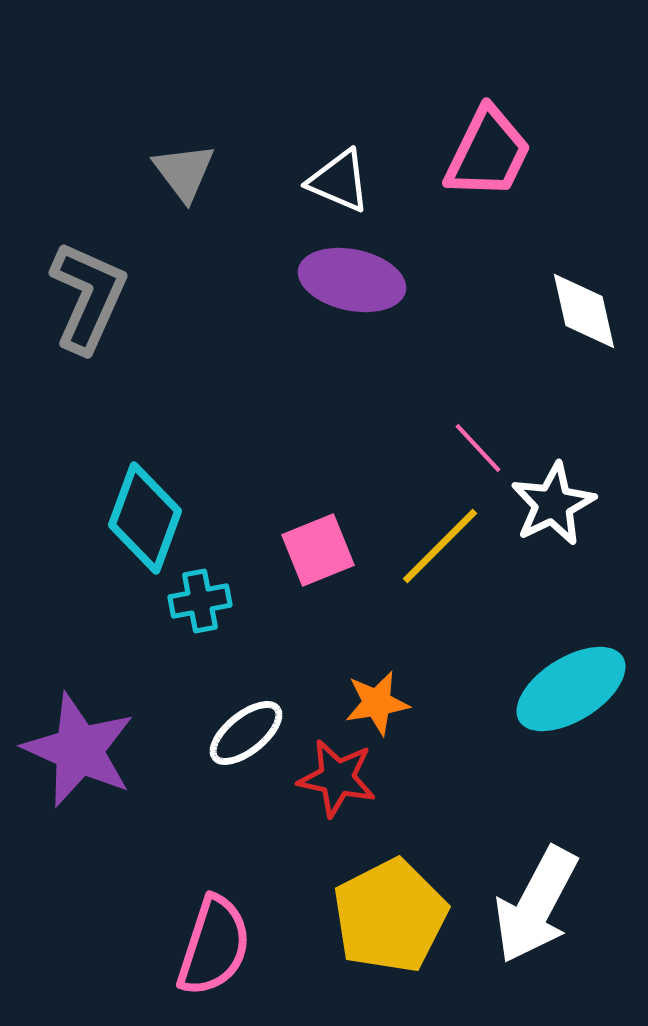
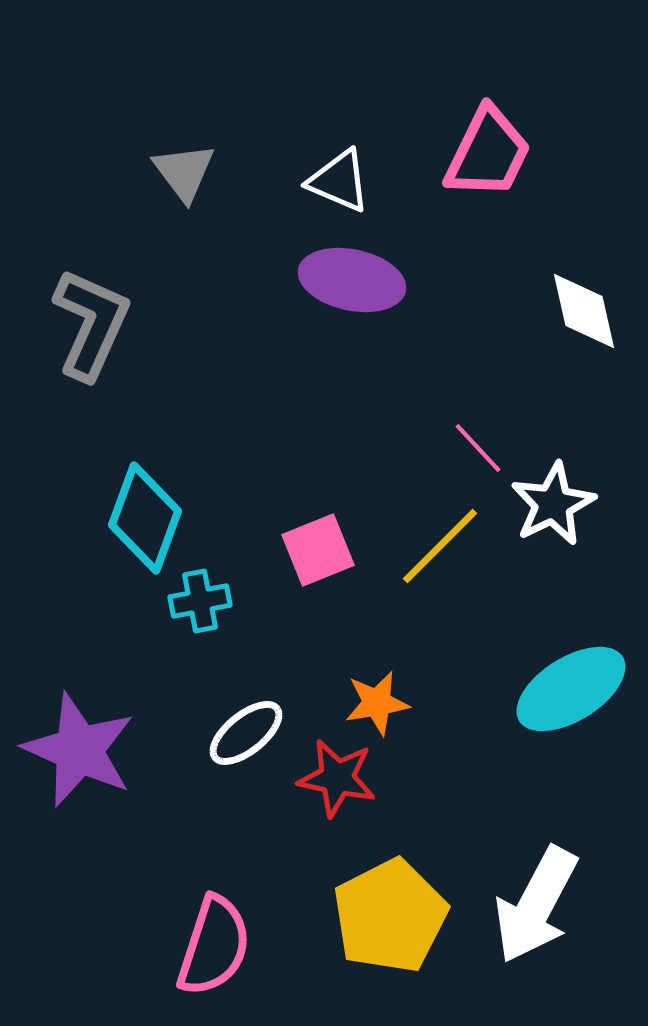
gray L-shape: moved 3 px right, 27 px down
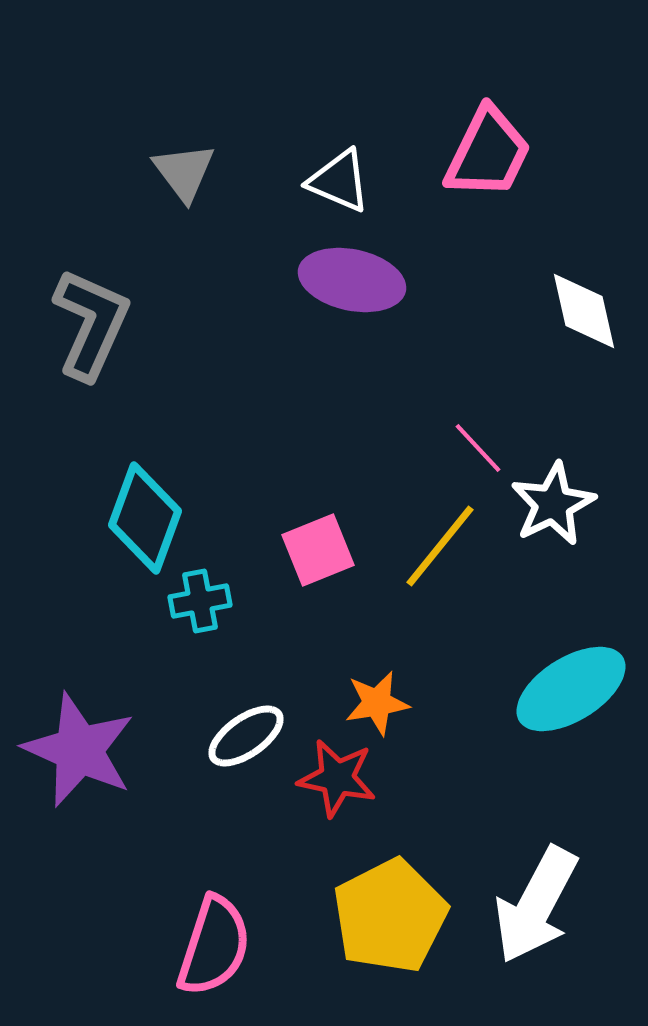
yellow line: rotated 6 degrees counterclockwise
white ellipse: moved 3 px down; rotated 4 degrees clockwise
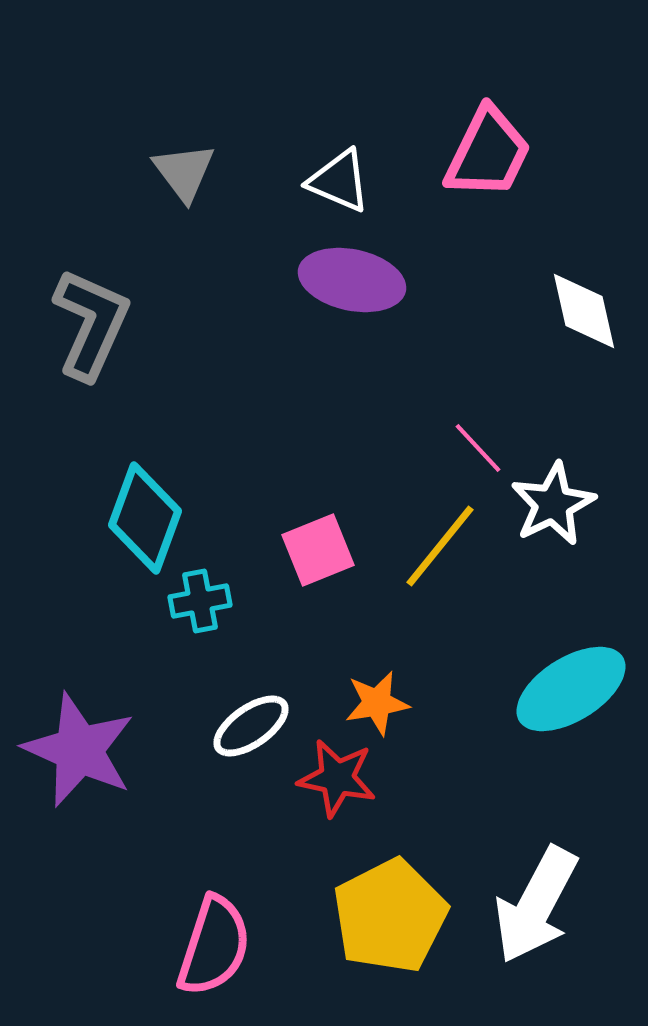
white ellipse: moved 5 px right, 10 px up
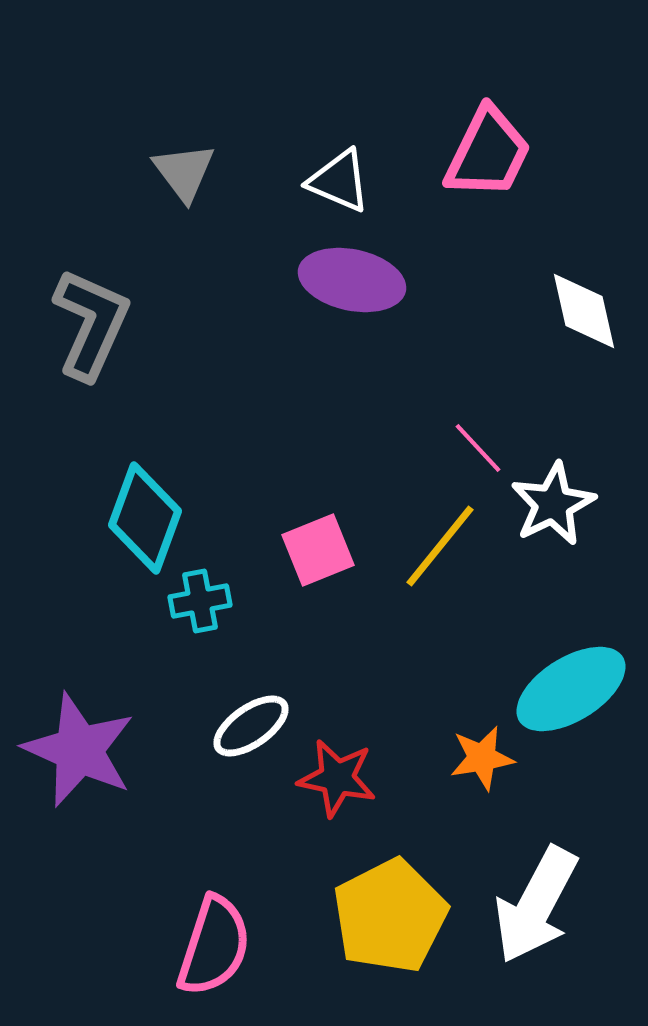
orange star: moved 105 px right, 55 px down
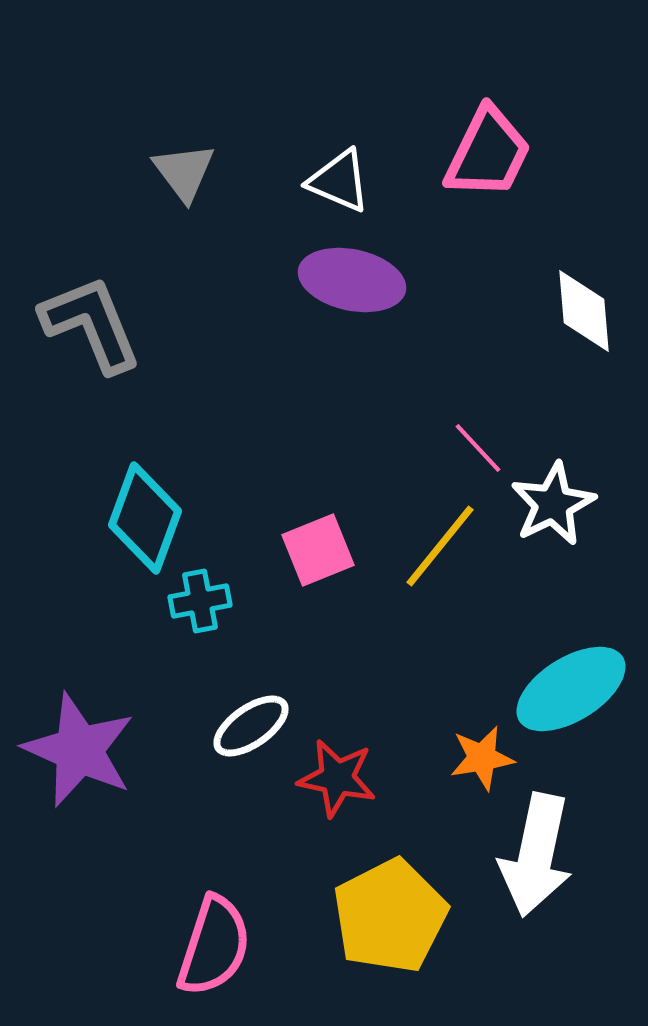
white diamond: rotated 8 degrees clockwise
gray L-shape: rotated 46 degrees counterclockwise
white arrow: moved 50 px up; rotated 16 degrees counterclockwise
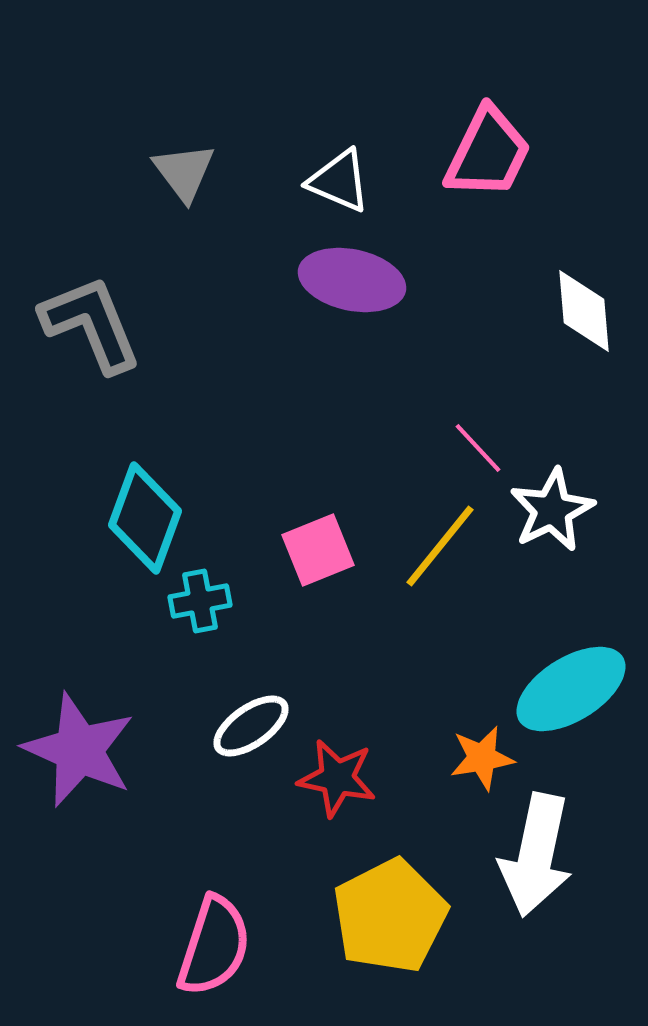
white star: moved 1 px left, 6 px down
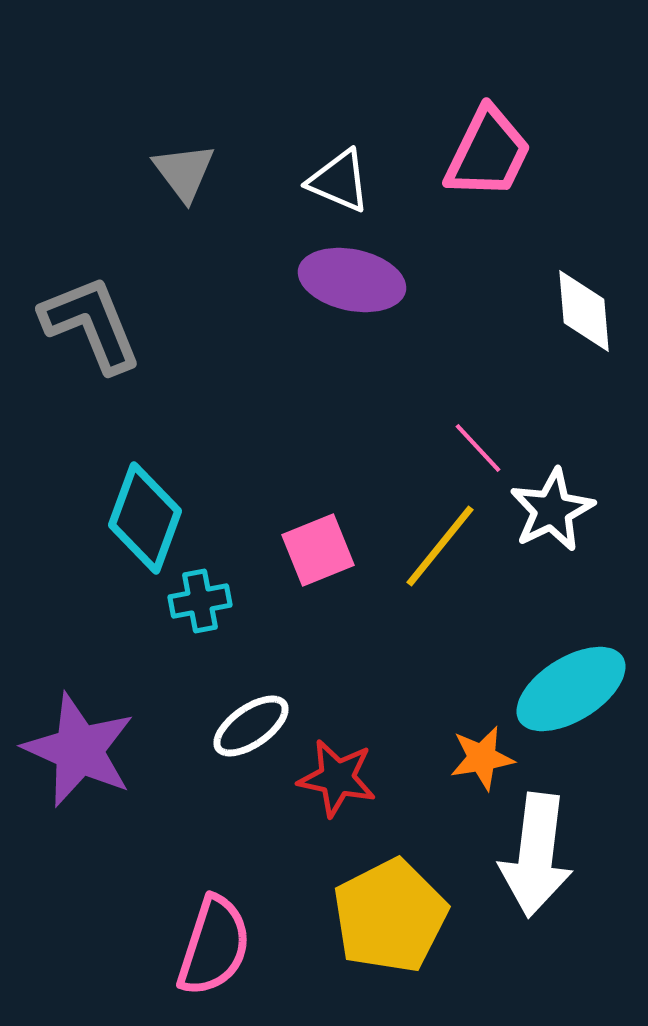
white arrow: rotated 5 degrees counterclockwise
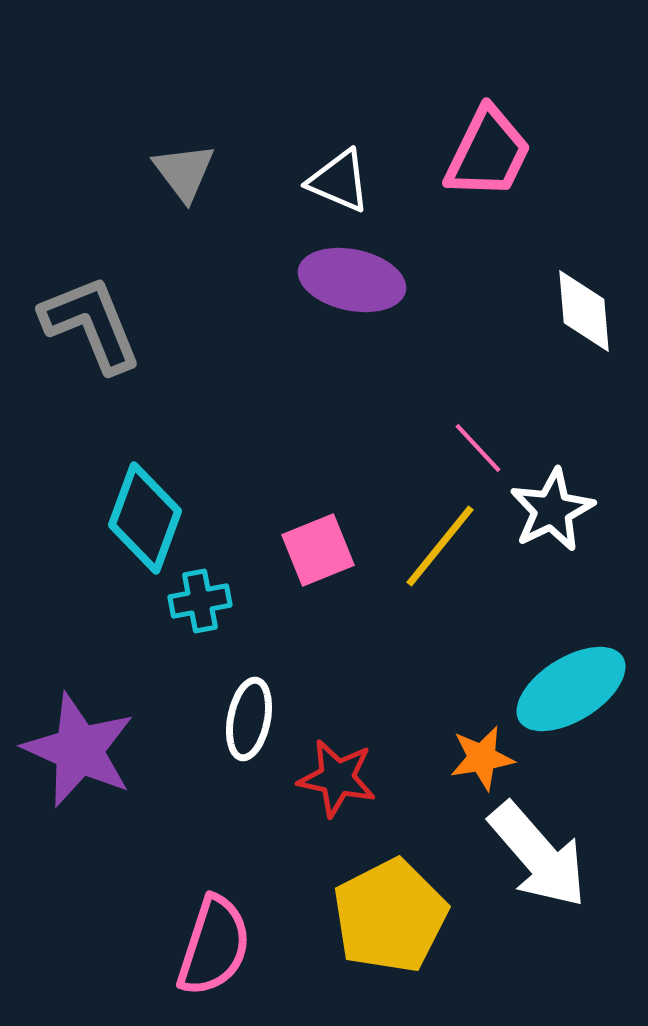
white ellipse: moved 2 px left, 7 px up; rotated 44 degrees counterclockwise
white arrow: moved 2 px right; rotated 48 degrees counterclockwise
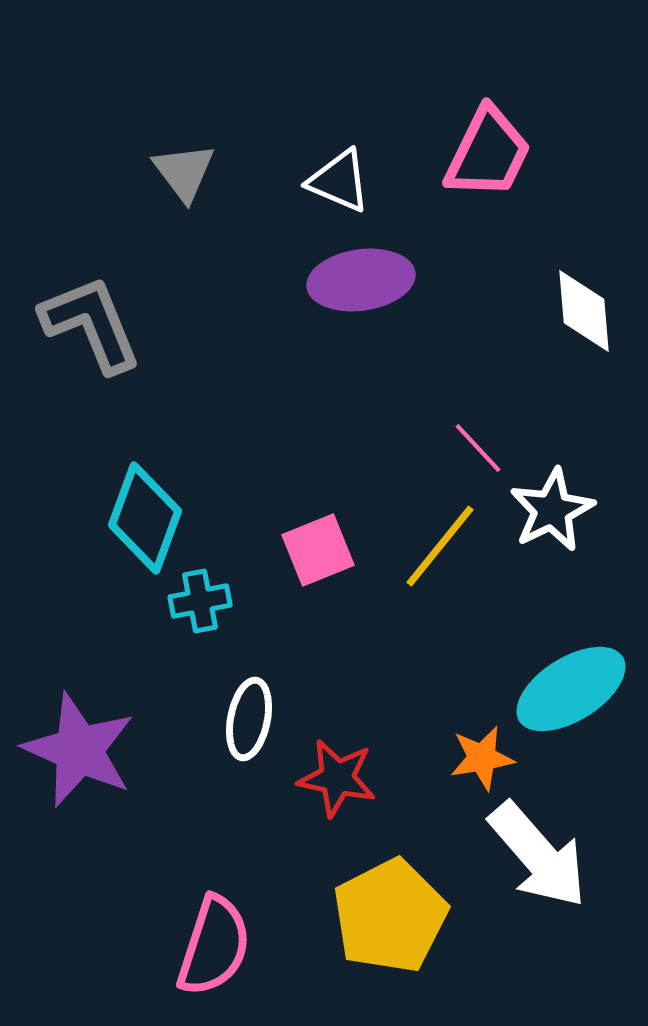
purple ellipse: moved 9 px right; rotated 20 degrees counterclockwise
